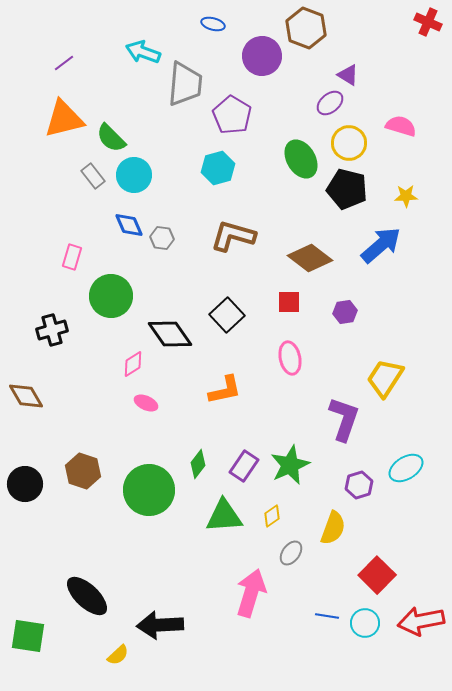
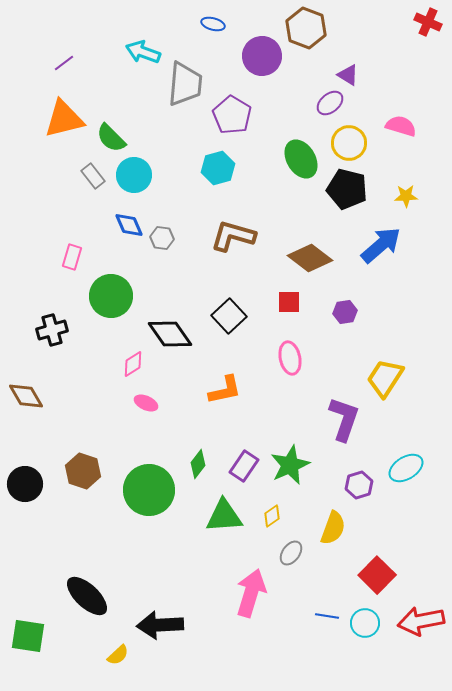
black square at (227, 315): moved 2 px right, 1 px down
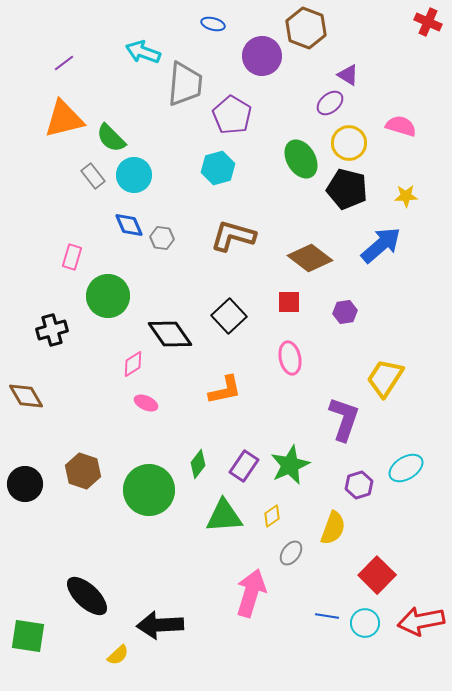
green circle at (111, 296): moved 3 px left
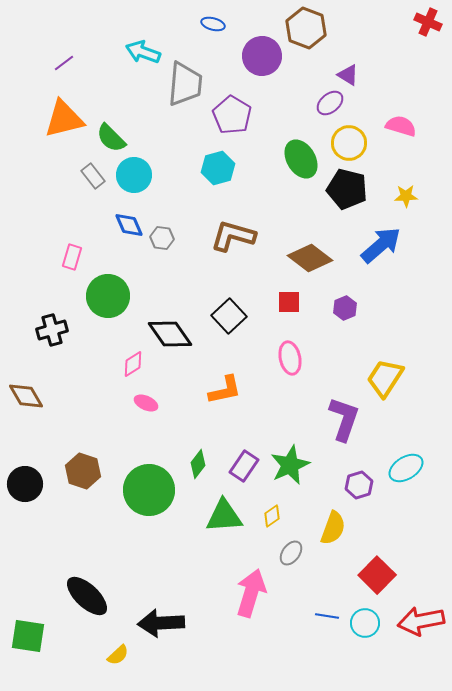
purple hexagon at (345, 312): moved 4 px up; rotated 15 degrees counterclockwise
black arrow at (160, 625): moved 1 px right, 2 px up
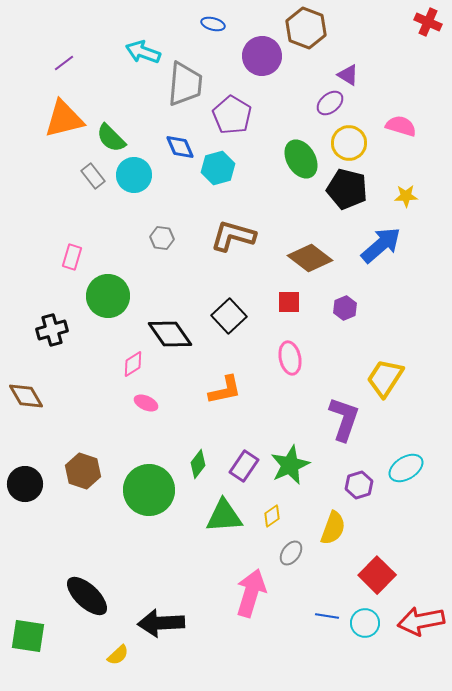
blue diamond at (129, 225): moved 51 px right, 78 px up
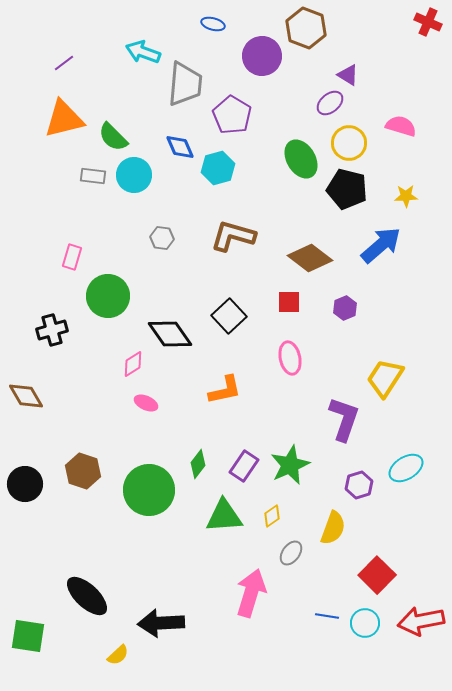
green semicircle at (111, 138): moved 2 px right, 1 px up
gray rectangle at (93, 176): rotated 45 degrees counterclockwise
